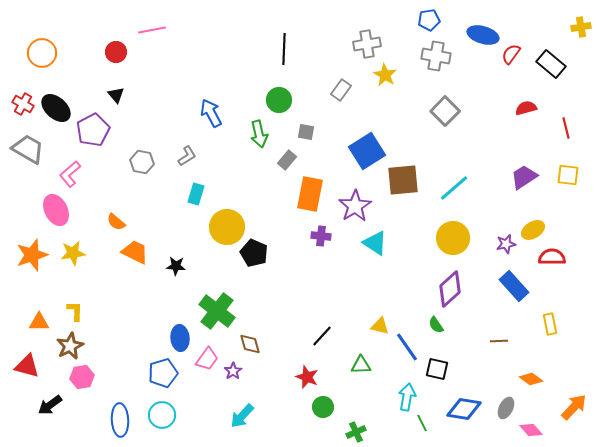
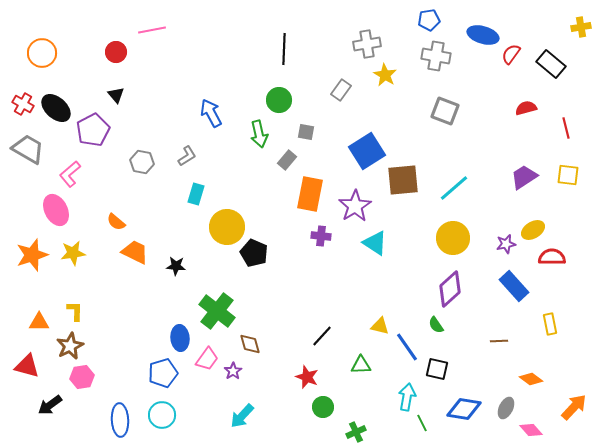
gray square at (445, 111): rotated 24 degrees counterclockwise
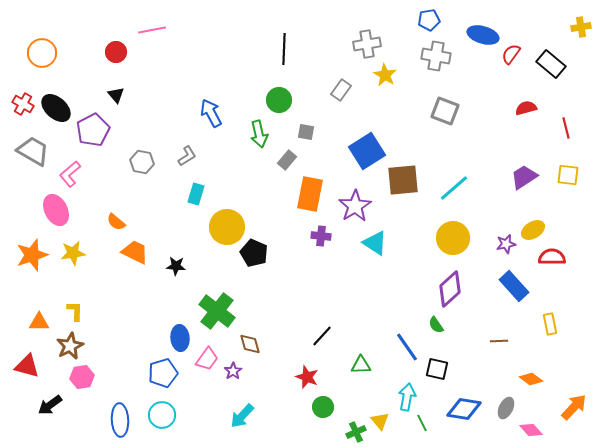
gray trapezoid at (28, 149): moved 5 px right, 2 px down
yellow triangle at (380, 326): moved 95 px down; rotated 36 degrees clockwise
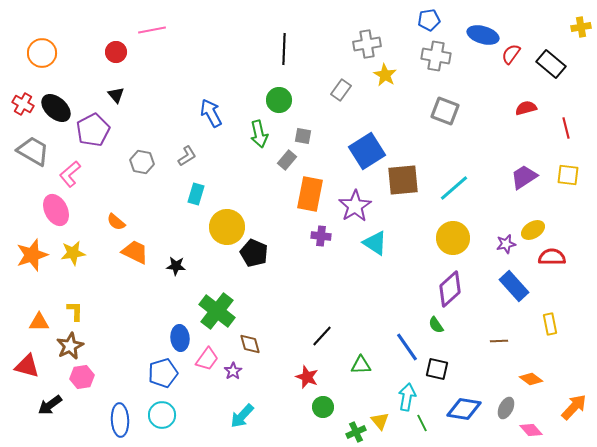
gray square at (306, 132): moved 3 px left, 4 px down
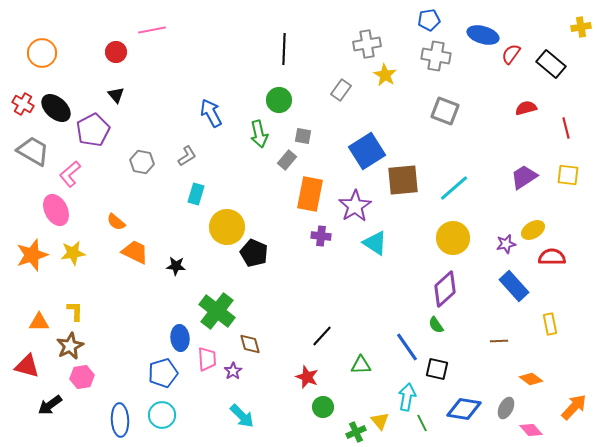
purple diamond at (450, 289): moved 5 px left
pink trapezoid at (207, 359): rotated 40 degrees counterclockwise
cyan arrow at (242, 416): rotated 88 degrees counterclockwise
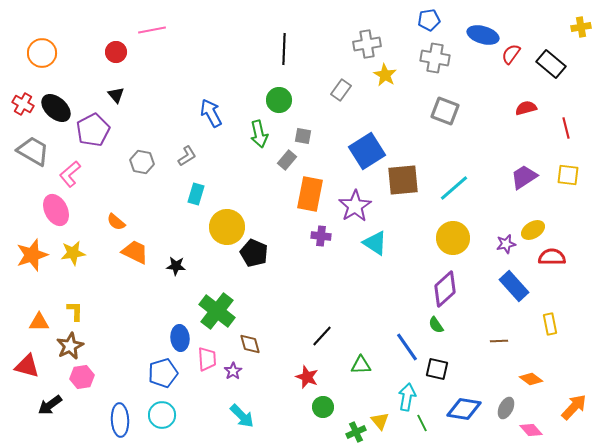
gray cross at (436, 56): moved 1 px left, 2 px down
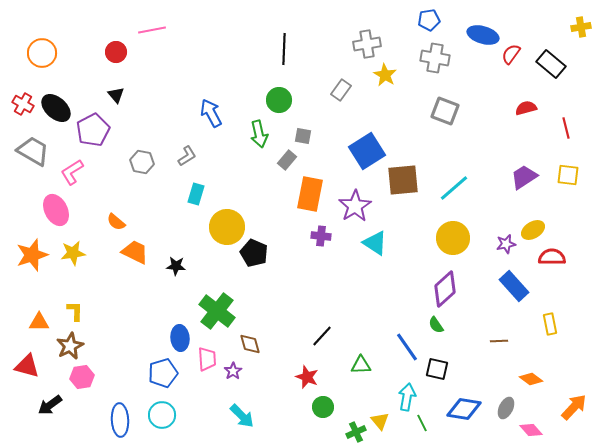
pink L-shape at (70, 174): moved 2 px right, 2 px up; rotated 8 degrees clockwise
